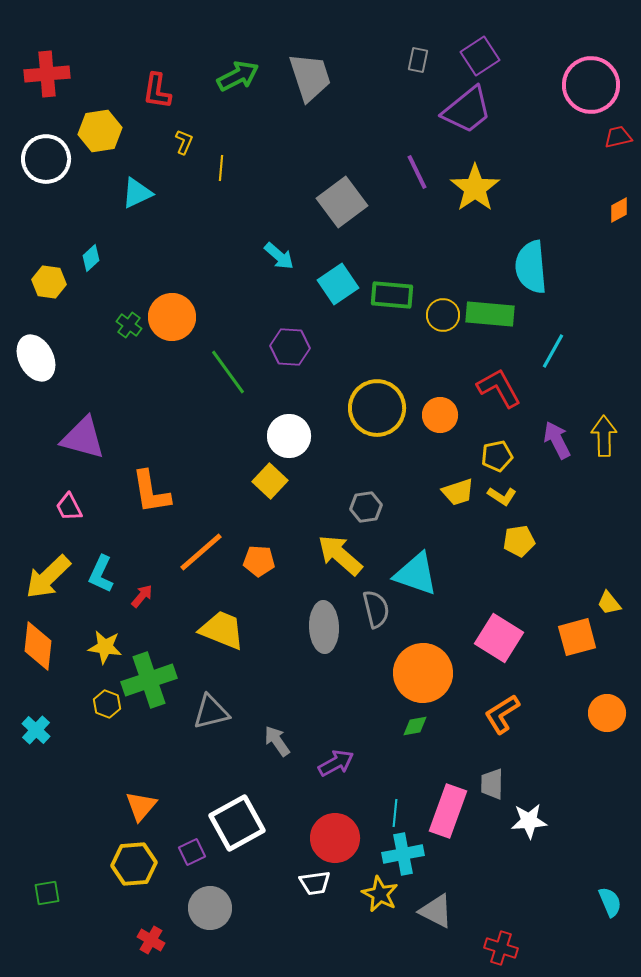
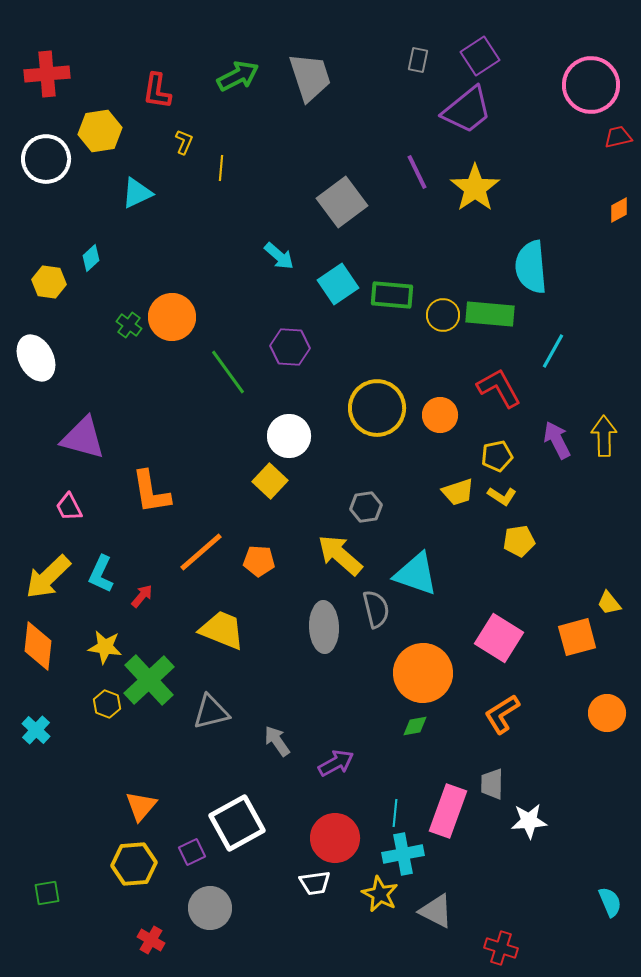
green cross at (149, 680): rotated 24 degrees counterclockwise
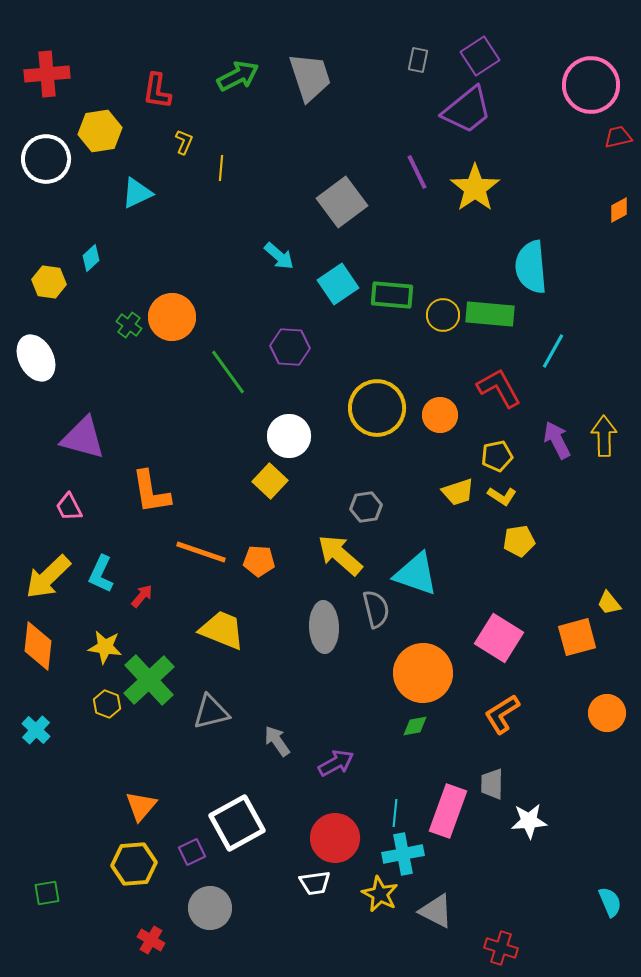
orange line at (201, 552): rotated 60 degrees clockwise
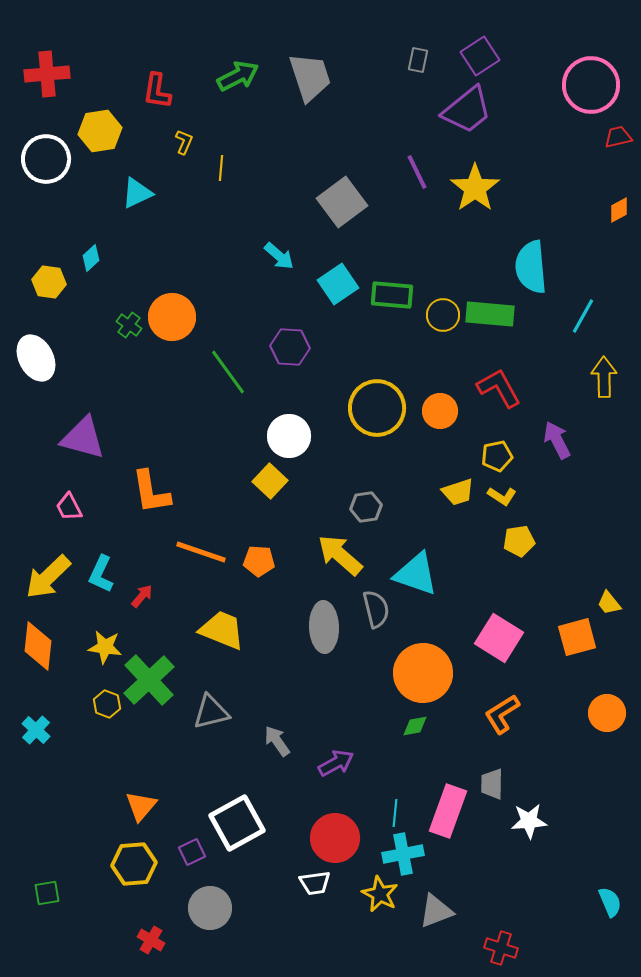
cyan line at (553, 351): moved 30 px right, 35 px up
orange circle at (440, 415): moved 4 px up
yellow arrow at (604, 436): moved 59 px up
gray triangle at (436, 911): rotated 48 degrees counterclockwise
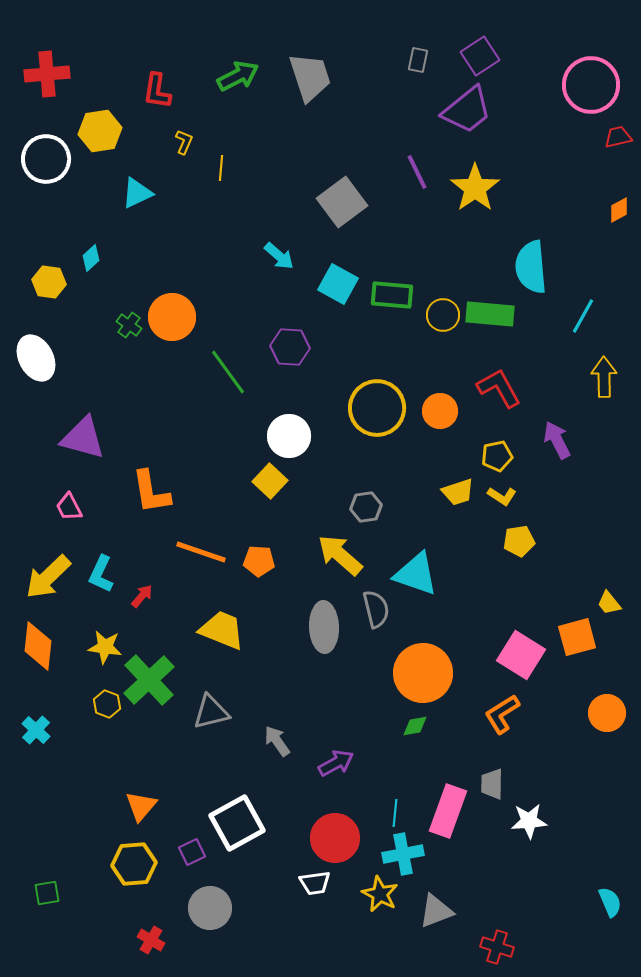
cyan square at (338, 284): rotated 27 degrees counterclockwise
pink square at (499, 638): moved 22 px right, 17 px down
red cross at (501, 948): moved 4 px left, 1 px up
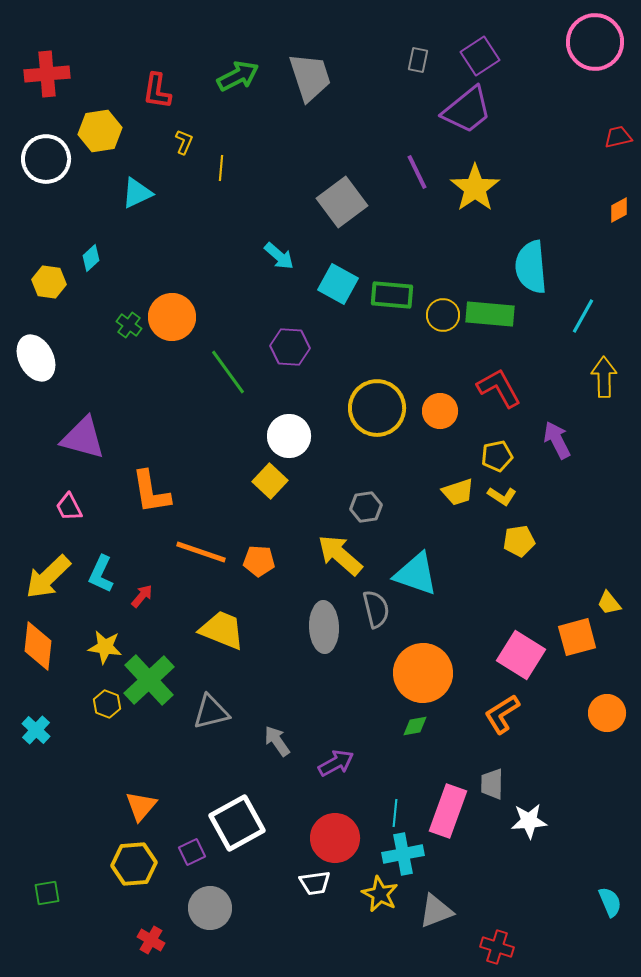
pink circle at (591, 85): moved 4 px right, 43 px up
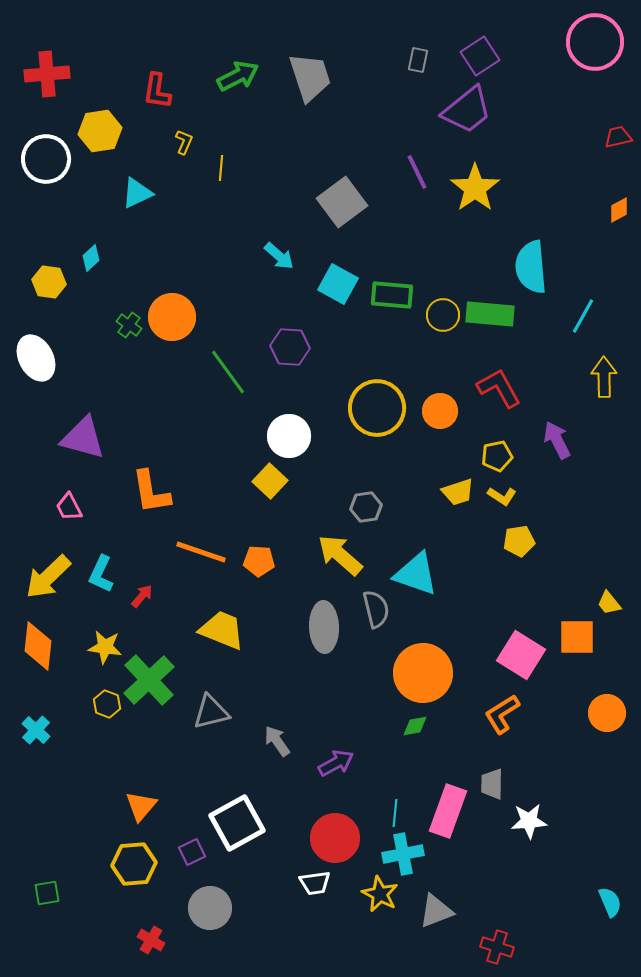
orange square at (577, 637): rotated 15 degrees clockwise
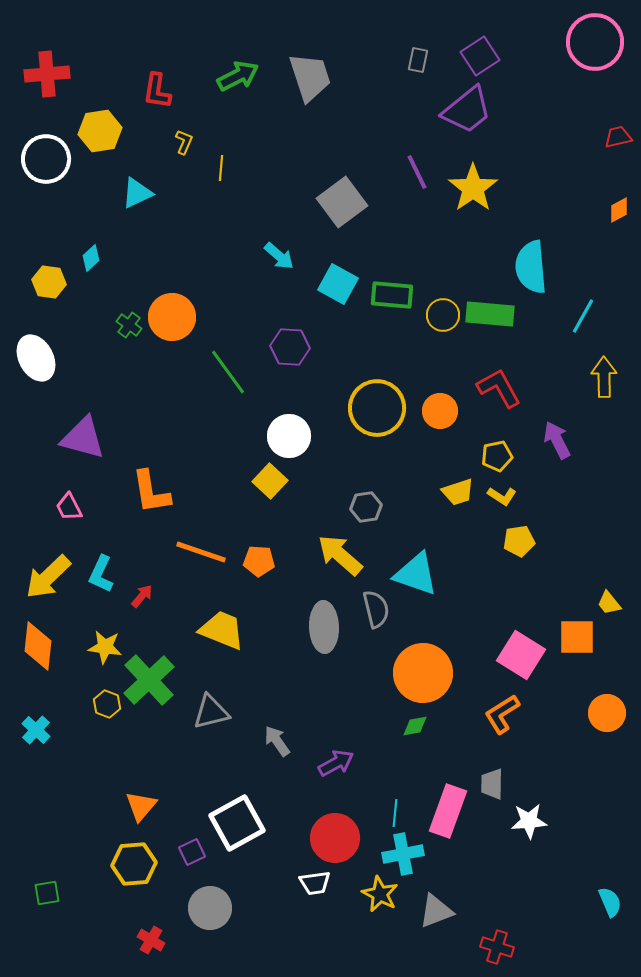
yellow star at (475, 188): moved 2 px left
